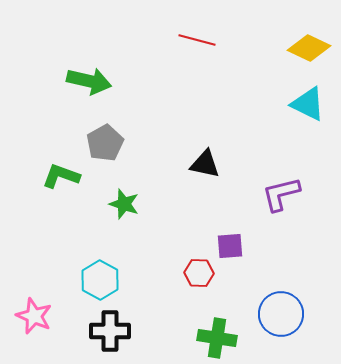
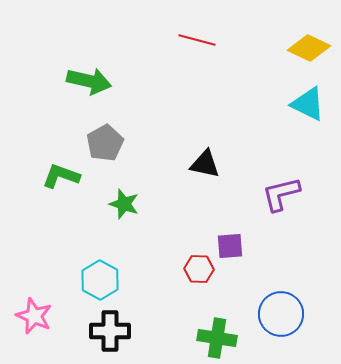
red hexagon: moved 4 px up
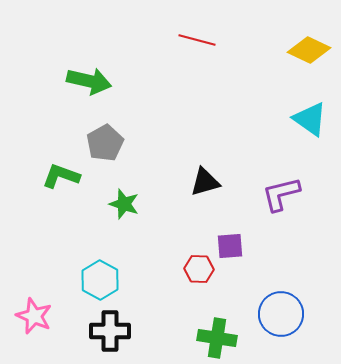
yellow diamond: moved 2 px down
cyan triangle: moved 2 px right, 15 px down; rotated 9 degrees clockwise
black triangle: moved 18 px down; rotated 28 degrees counterclockwise
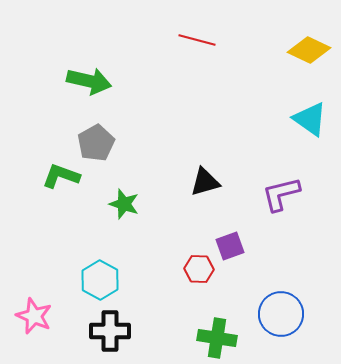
gray pentagon: moved 9 px left
purple square: rotated 16 degrees counterclockwise
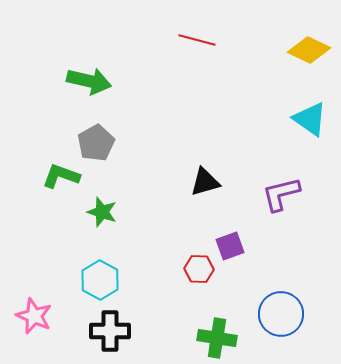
green star: moved 22 px left, 8 px down
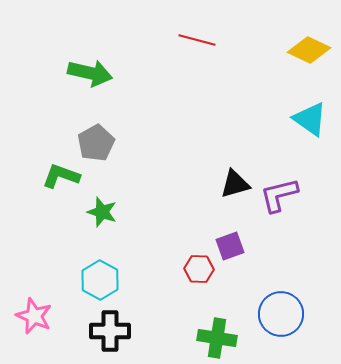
green arrow: moved 1 px right, 8 px up
black triangle: moved 30 px right, 2 px down
purple L-shape: moved 2 px left, 1 px down
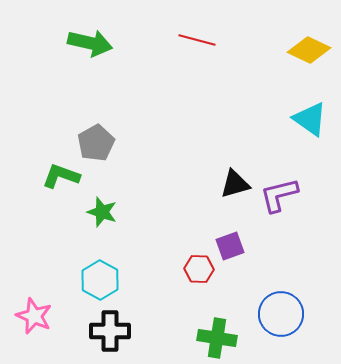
green arrow: moved 30 px up
